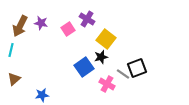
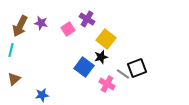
blue square: rotated 18 degrees counterclockwise
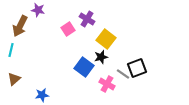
purple star: moved 3 px left, 13 px up
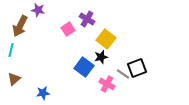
blue star: moved 1 px right, 2 px up
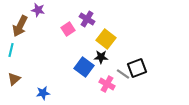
black star: rotated 16 degrees clockwise
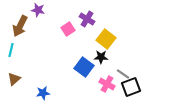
black square: moved 6 px left, 19 px down
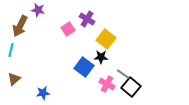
black square: rotated 30 degrees counterclockwise
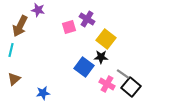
pink square: moved 1 px right, 2 px up; rotated 16 degrees clockwise
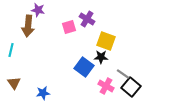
brown arrow: moved 8 px right; rotated 20 degrees counterclockwise
yellow square: moved 2 px down; rotated 18 degrees counterclockwise
brown triangle: moved 4 px down; rotated 24 degrees counterclockwise
pink cross: moved 1 px left, 2 px down
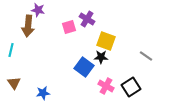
gray line: moved 23 px right, 18 px up
black square: rotated 18 degrees clockwise
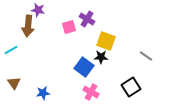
cyan line: rotated 48 degrees clockwise
pink cross: moved 15 px left, 6 px down
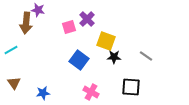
purple cross: rotated 14 degrees clockwise
brown arrow: moved 2 px left, 3 px up
black star: moved 13 px right
blue square: moved 5 px left, 7 px up
black square: rotated 36 degrees clockwise
